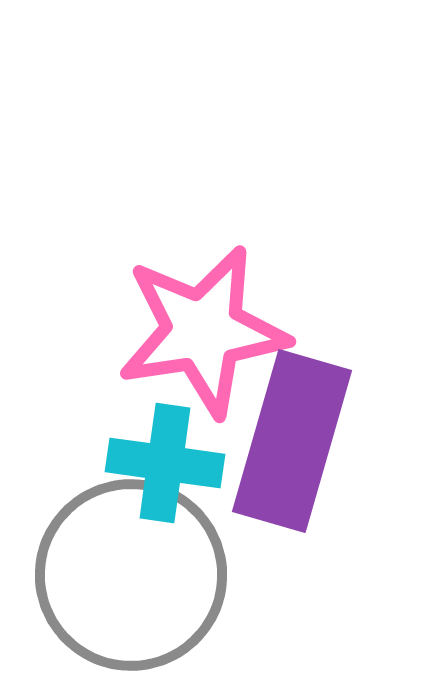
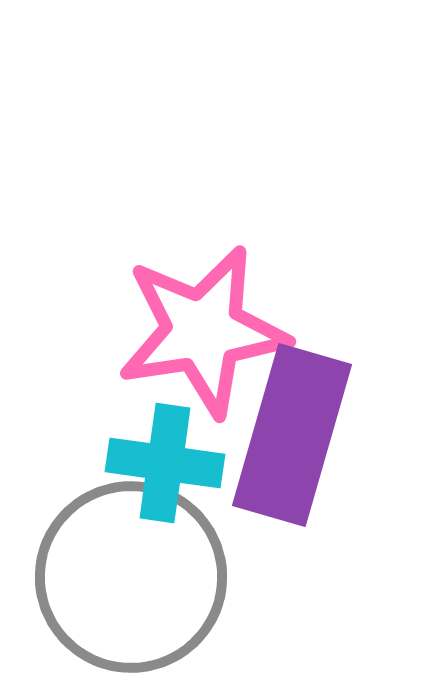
purple rectangle: moved 6 px up
gray circle: moved 2 px down
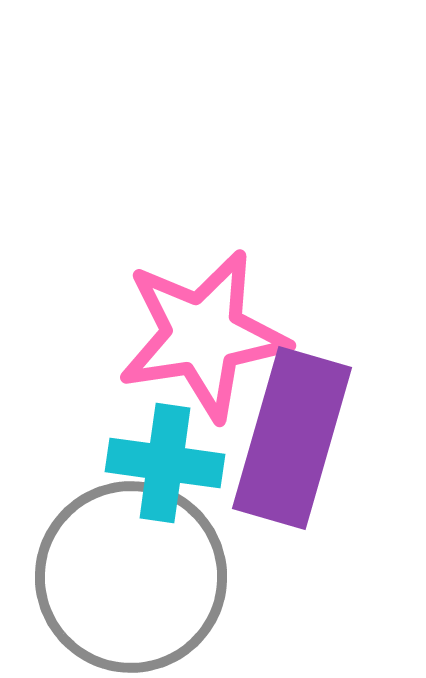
pink star: moved 4 px down
purple rectangle: moved 3 px down
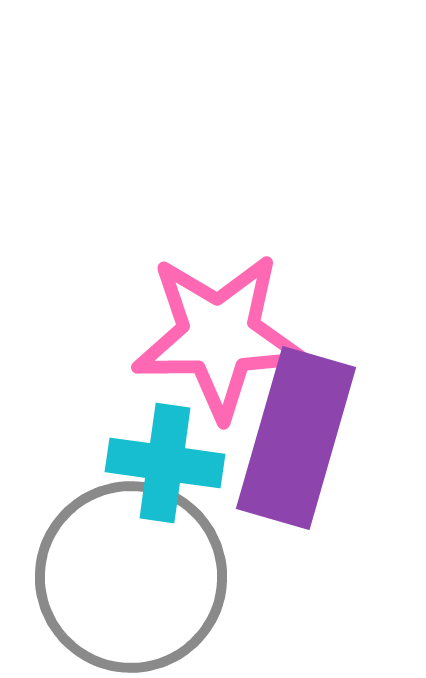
pink star: moved 16 px right, 1 px down; rotated 8 degrees clockwise
purple rectangle: moved 4 px right
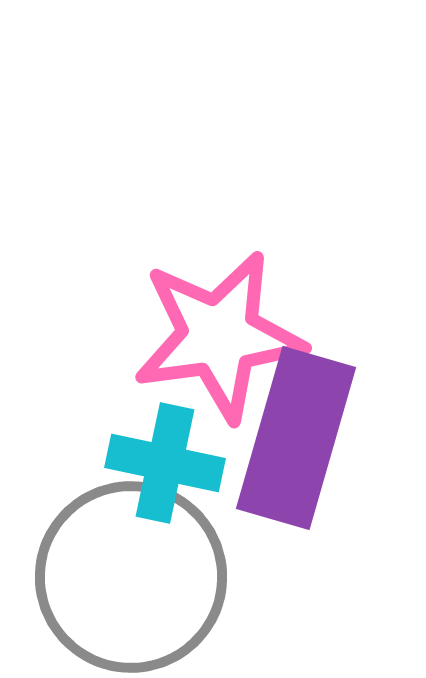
pink star: rotated 7 degrees counterclockwise
cyan cross: rotated 4 degrees clockwise
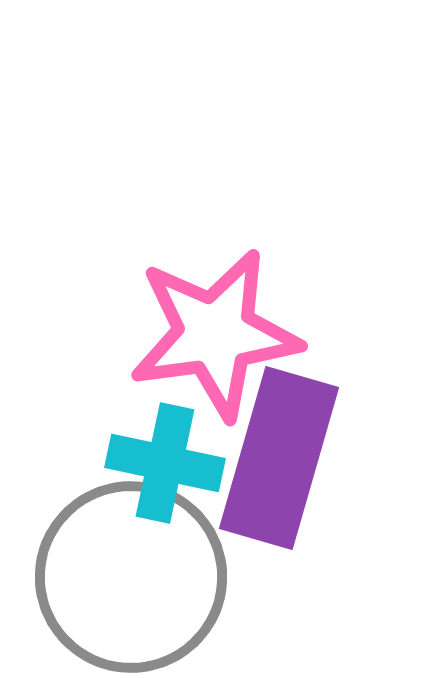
pink star: moved 4 px left, 2 px up
purple rectangle: moved 17 px left, 20 px down
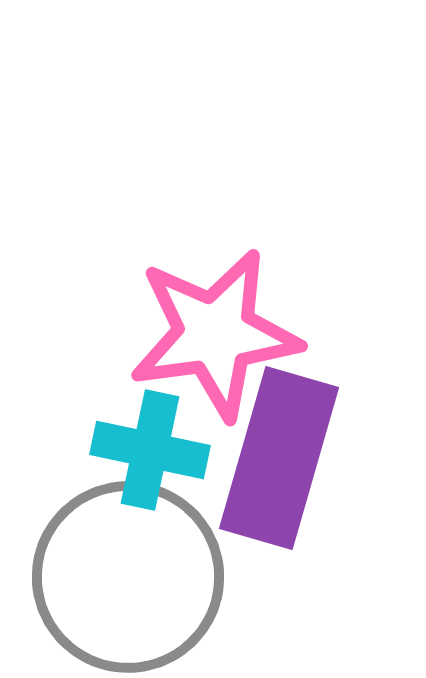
cyan cross: moved 15 px left, 13 px up
gray circle: moved 3 px left
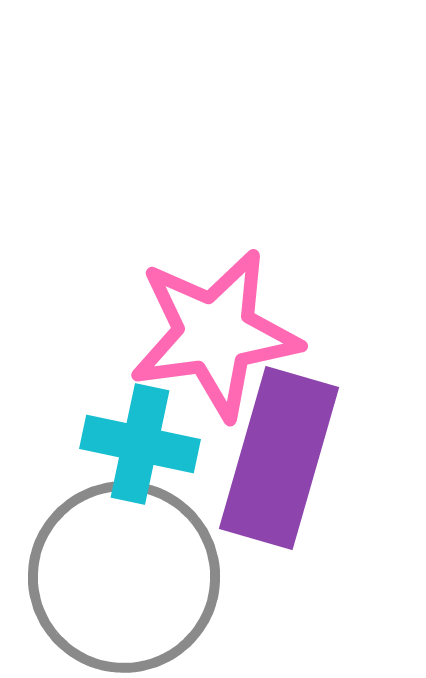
cyan cross: moved 10 px left, 6 px up
gray circle: moved 4 px left
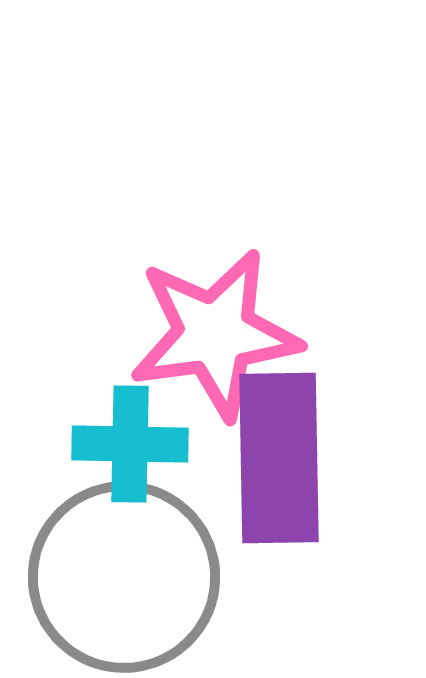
cyan cross: moved 10 px left; rotated 11 degrees counterclockwise
purple rectangle: rotated 17 degrees counterclockwise
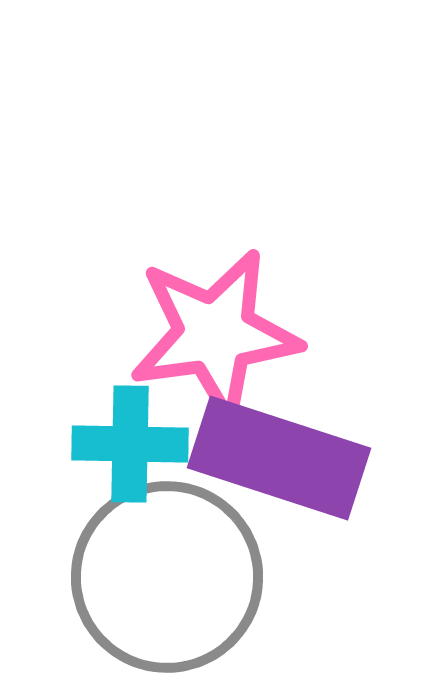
purple rectangle: rotated 71 degrees counterclockwise
gray circle: moved 43 px right
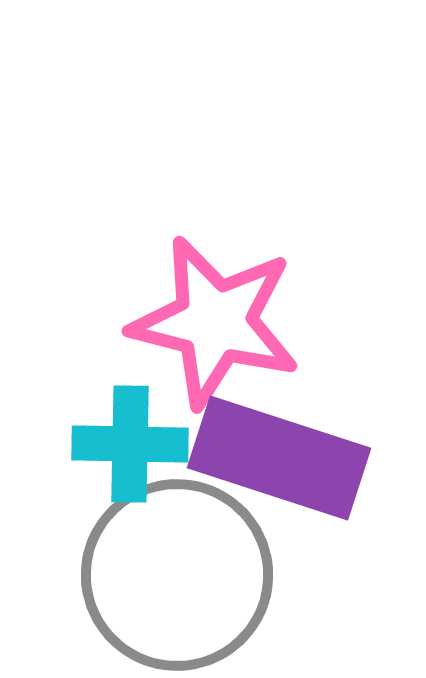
pink star: moved 12 px up; rotated 22 degrees clockwise
gray circle: moved 10 px right, 2 px up
